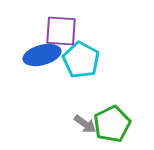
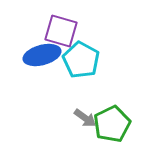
purple square: rotated 12 degrees clockwise
gray arrow: moved 6 px up
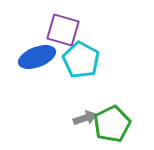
purple square: moved 2 px right, 1 px up
blue ellipse: moved 5 px left, 2 px down; rotated 6 degrees counterclockwise
gray arrow: rotated 55 degrees counterclockwise
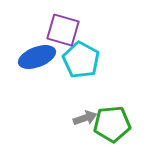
green pentagon: rotated 21 degrees clockwise
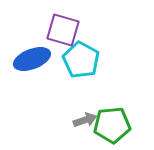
blue ellipse: moved 5 px left, 2 px down
gray arrow: moved 2 px down
green pentagon: moved 1 px down
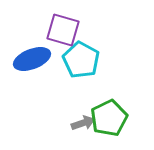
gray arrow: moved 2 px left, 3 px down
green pentagon: moved 3 px left, 7 px up; rotated 21 degrees counterclockwise
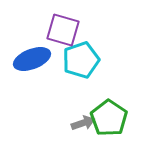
cyan pentagon: rotated 24 degrees clockwise
green pentagon: rotated 12 degrees counterclockwise
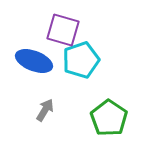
blue ellipse: moved 2 px right, 2 px down; rotated 42 degrees clockwise
gray arrow: moved 38 px left, 13 px up; rotated 40 degrees counterclockwise
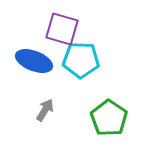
purple square: moved 1 px left, 1 px up
cyan pentagon: rotated 21 degrees clockwise
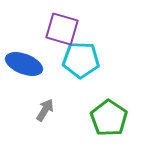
blue ellipse: moved 10 px left, 3 px down
